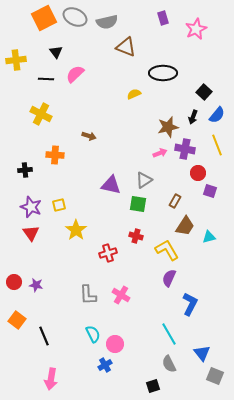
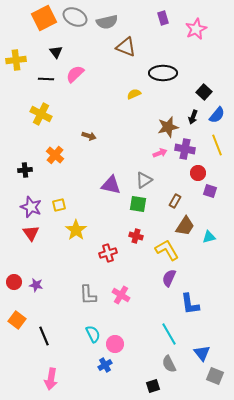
orange cross at (55, 155): rotated 36 degrees clockwise
blue L-shape at (190, 304): rotated 145 degrees clockwise
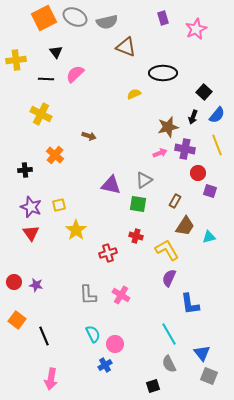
gray square at (215, 376): moved 6 px left
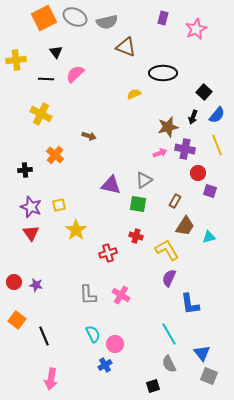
purple rectangle at (163, 18): rotated 32 degrees clockwise
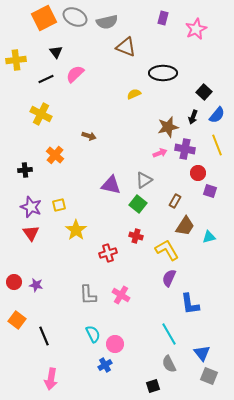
black line at (46, 79): rotated 28 degrees counterclockwise
green square at (138, 204): rotated 30 degrees clockwise
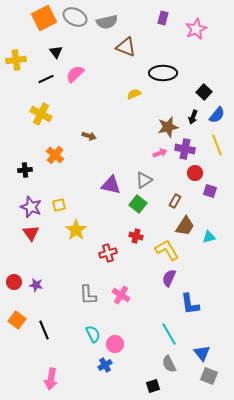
red circle at (198, 173): moved 3 px left
black line at (44, 336): moved 6 px up
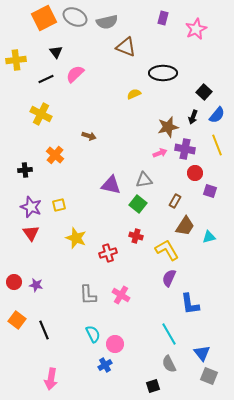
gray triangle at (144, 180): rotated 24 degrees clockwise
yellow star at (76, 230): moved 8 px down; rotated 15 degrees counterclockwise
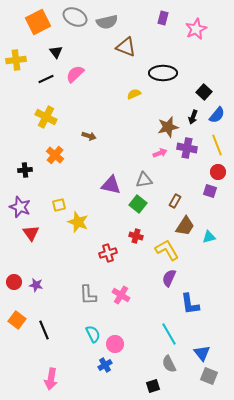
orange square at (44, 18): moved 6 px left, 4 px down
yellow cross at (41, 114): moved 5 px right, 3 px down
purple cross at (185, 149): moved 2 px right, 1 px up
red circle at (195, 173): moved 23 px right, 1 px up
purple star at (31, 207): moved 11 px left
yellow star at (76, 238): moved 2 px right, 16 px up
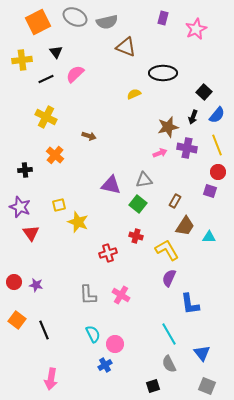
yellow cross at (16, 60): moved 6 px right
cyan triangle at (209, 237): rotated 16 degrees clockwise
gray square at (209, 376): moved 2 px left, 10 px down
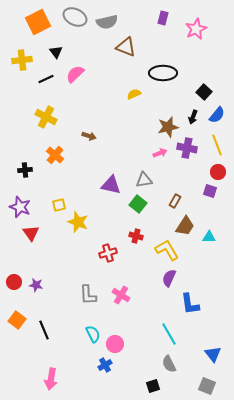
blue triangle at (202, 353): moved 11 px right, 1 px down
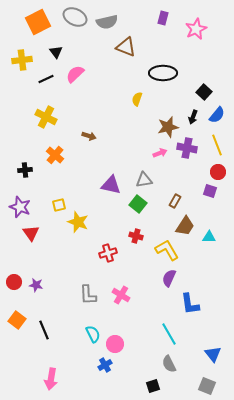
yellow semicircle at (134, 94): moved 3 px right, 5 px down; rotated 48 degrees counterclockwise
